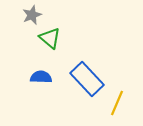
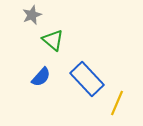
green triangle: moved 3 px right, 2 px down
blue semicircle: rotated 130 degrees clockwise
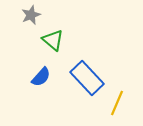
gray star: moved 1 px left
blue rectangle: moved 1 px up
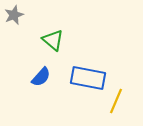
gray star: moved 17 px left
blue rectangle: moved 1 px right; rotated 36 degrees counterclockwise
yellow line: moved 1 px left, 2 px up
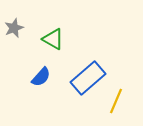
gray star: moved 13 px down
green triangle: moved 1 px up; rotated 10 degrees counterclockwise
blue rectangle: rotated 52 degrees counterclockwise
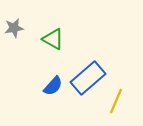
gray star: rotated 12 degrees clockwise
blue semicircle: moved 12 px right, 9 px down
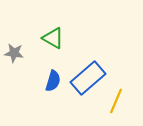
gray star: moved 25 px down; rotated 18 degrees clockwise
green triangle: moved 1 px up
blue semicircle: moved 5 px up; rotated 25 degrees counterclockwise
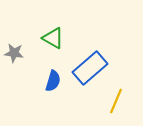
blue rectangle: moved 2 px right, 10 px up
